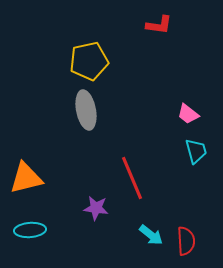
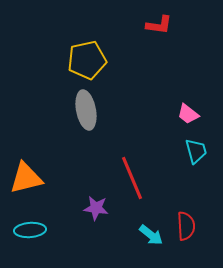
yellow pentagon: moved 2 px left, 1 px up
red semicircle: moved 15 px up
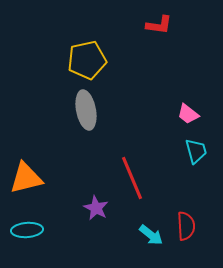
purple star: rotated 20 degrees clockwise
cyan ellipse: moved 3 px left
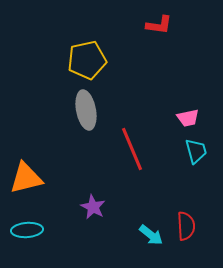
pink trapezoid: moved 4 px down; rotated 50 degrees counterclockwise
red line: moved 29 px up
purple star: moved 3 px left, 1 px up
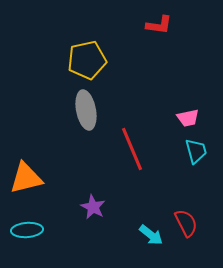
red semicircle: moved 3 px up; rotated 24 degrees counterclockwise
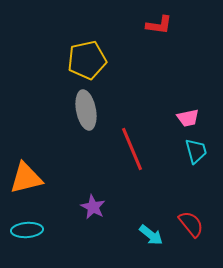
red semicircle: moved 5 px right, 1 px down; rotated 12 degrees counterclockwise
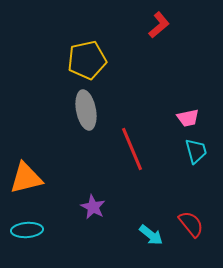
red L-shape: rotated 48 degrees counterclockwise
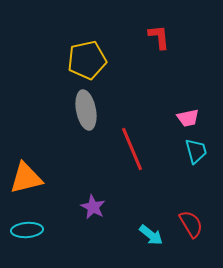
red L-shape: moved 12 px down; rotated 56 degrees counterclockwise
red semicircle: rotated 8 degrees clockwise
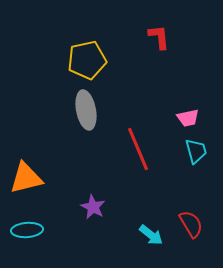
red line: moved 6 px right
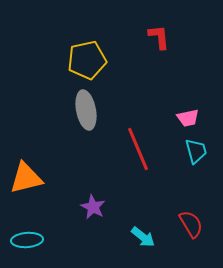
cyan ellipse: moved 10 px down
cyan arrow: moved 8 px left, 2 px down
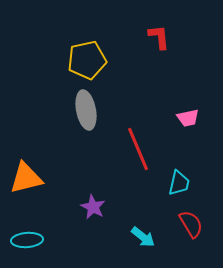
cyan trapezoid: moved 17 px left, 32 px down; rotated 28 degrees clockwise
